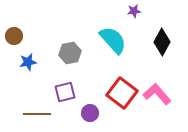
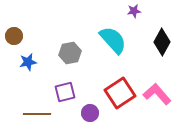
red square: moved 2 px left; rotated 20 degrees clockwise
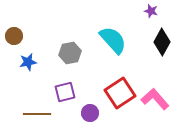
purple star: moved 17 px right; rotated 24 degrees clockwise
pink L-shape: moved 2 px left, 5 px down
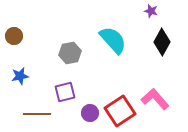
blue star: moved 8 px left, 14 px down
red square: moved 18 px down
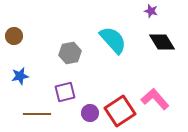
black diamond: rotated 60 degrees counterclockwise
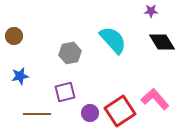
purple star: rotated 16 degrees counterclockwise
